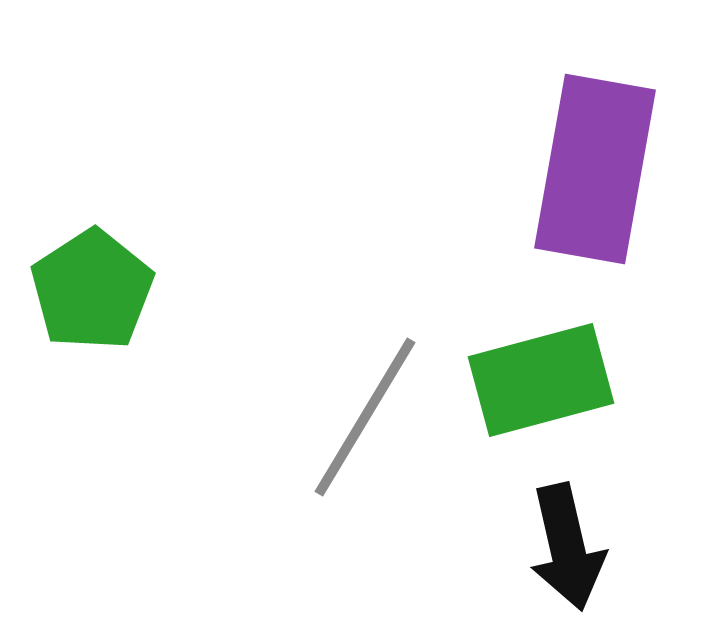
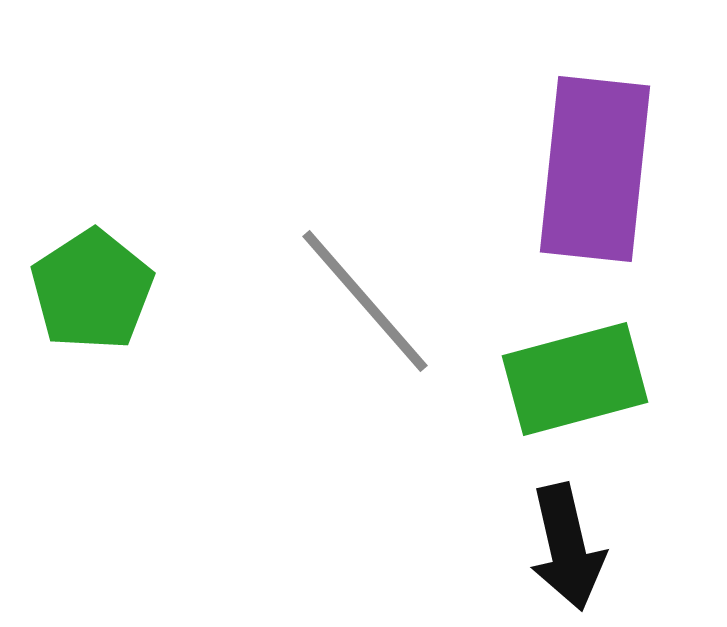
purple rectangle: rotated 4 degrees counterclockwise
green rectangle: moved 34 px right, 1 px up
gray line: moved 116 px up; rotated 72 degrees counterclockwise
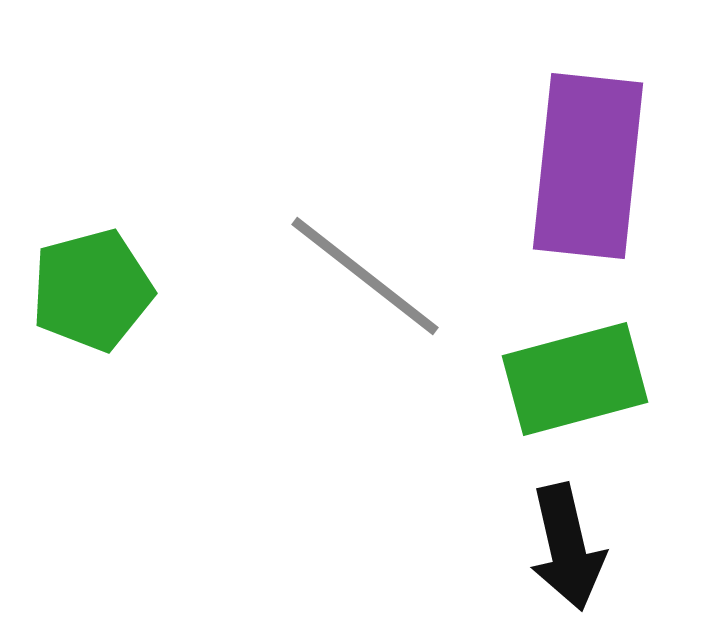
purple rectangle: moved 7 px left, 3 px up
green pentagon: rotated 18 degrees clockwise
gray line: moved 25 px up; rotated 11 degrees counterclockwise
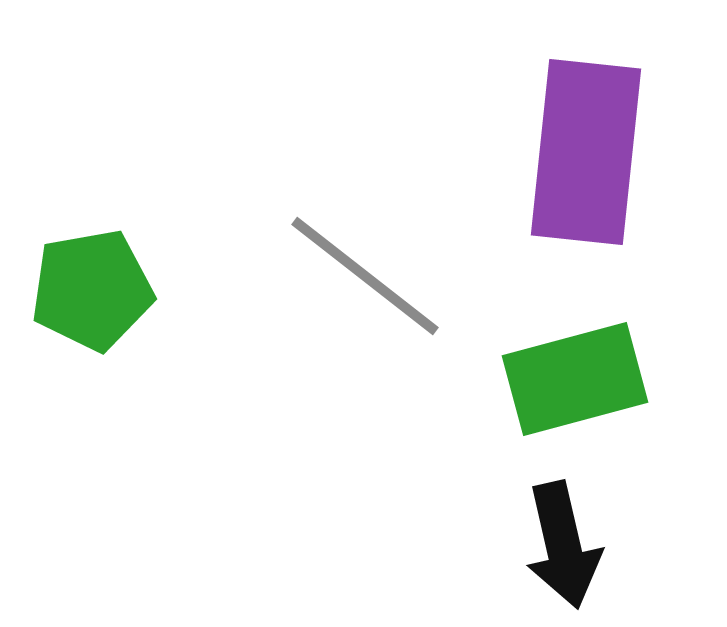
purple rectangle: moved 2 px left, 14 px up
green pentagon: rotated 5 degrees clockwise
black arrow: moved 4 px left, 2 px up
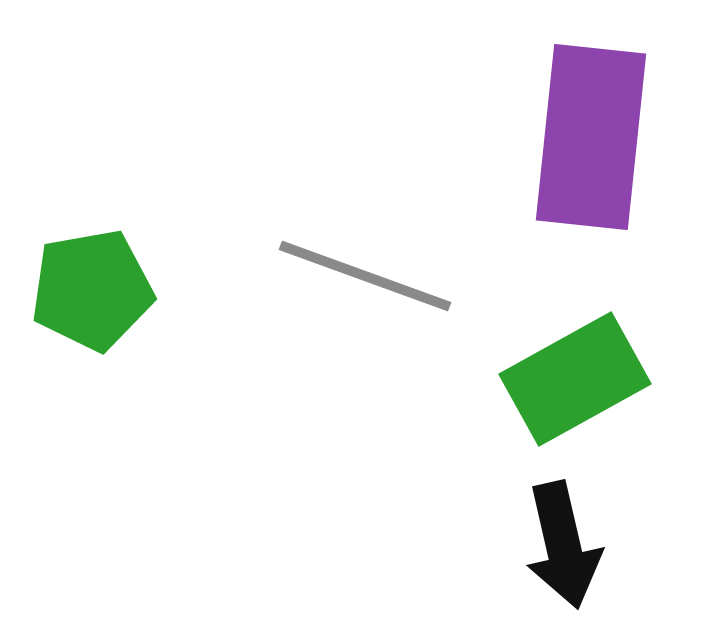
purple rectangle: moved 5 px right, 15 px up
gray line: rotated 18 degrees counterclockwise
green rectangle: rotated 14 degrees counterclockwise
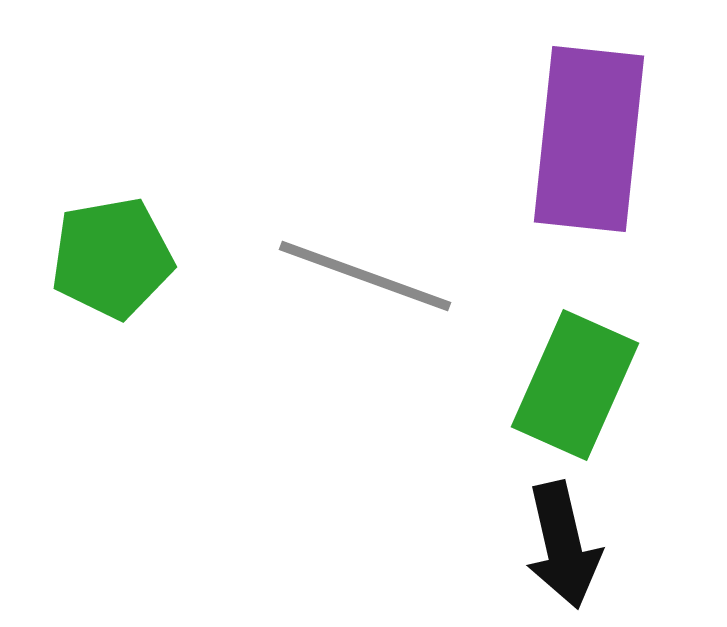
purple rectangle: moved 2 px left, 2 px down
green pentagon: moved 20 px right, 32 px up
green rectangle: moved 6 px down; rotated 37 degrees counterclockwise
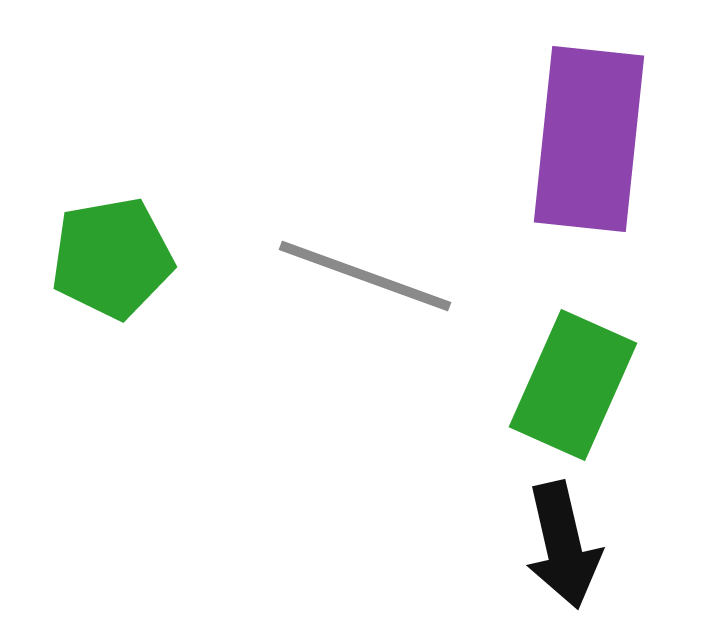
green rectangle: moved 2 px left
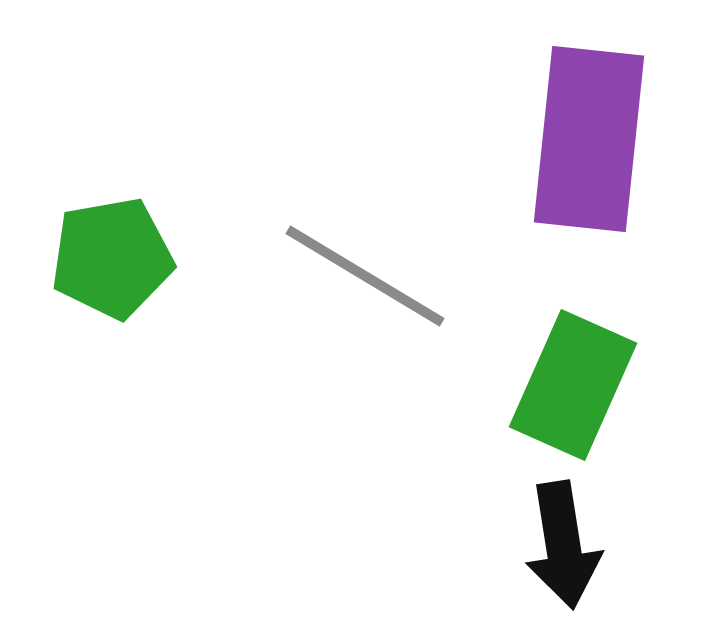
gray line: rotated 11 degrees clockwise
black arrow: rotated 4 degrees clockwise
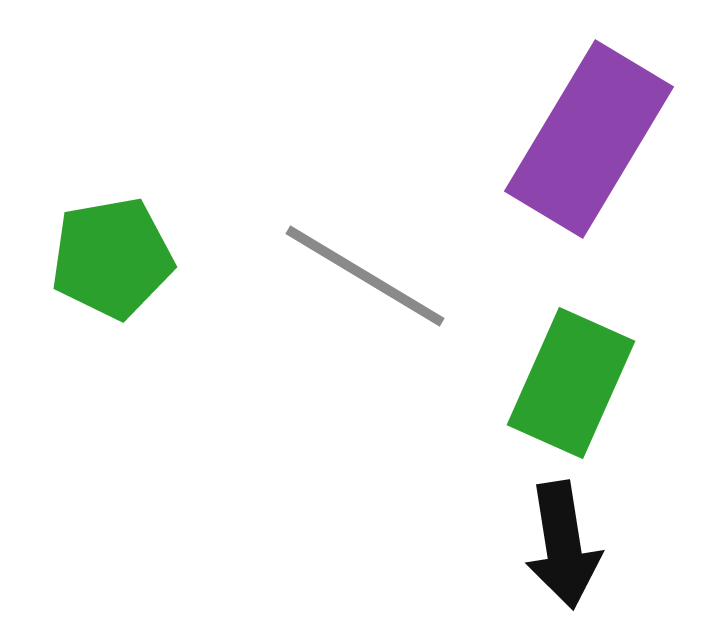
purple rectangle: rotated 25 degrees clockwise
green rectangle: moved 2 px left, 2 px up
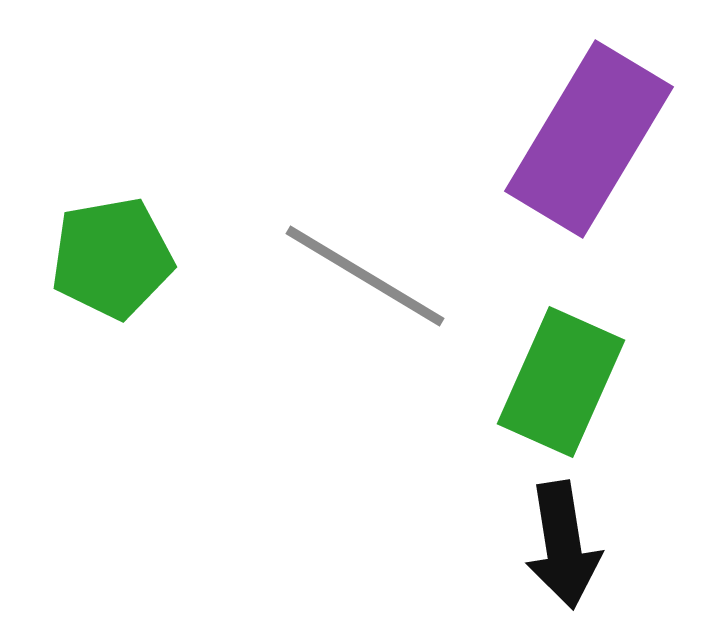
green rectangle: moved 10 px left, 1 px up
